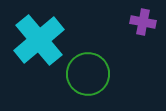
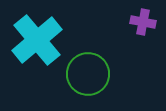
cyan cross: moved 2 px left
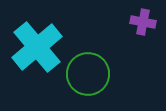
cyan cross: moved 7 px down
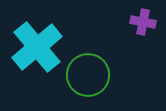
green circle: moved 1 px down
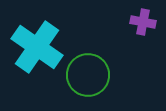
cyan cross: rotated 15 degrees counterclockwise
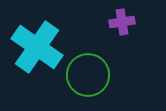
purple cross: moved 21 px left; rotated 20 degrees counterclockwise
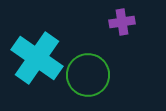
cyan cross: moved 11 px down
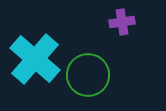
cyan cross: moved 2 px left, 1 px down; rotated 6 degrees clockwise
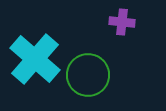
purple cross: rotated 15 degrees clockwise
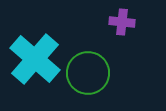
green circle: moved 2 px up
